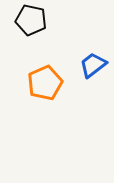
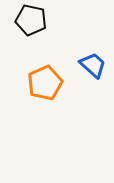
blue trapezoid: rotated 80 degrees clockwise
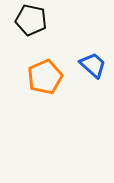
orange pentagon: moved 6 px up
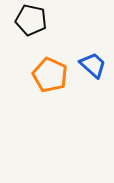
orange pentagon: moved 5 px right, 2 px up; rotated 24 degrees counterclockwise
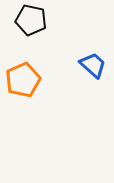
orange pentagon: moved 27 px left, 5 px down; rotated 24 degrees clockwise
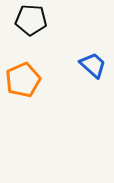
black pentagon: rotated 8 degrees counterclockwise
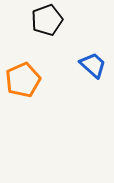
black pentagon: moved 16 px right; rotated 24 degrees counterclockwise
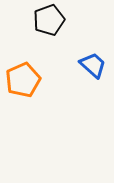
black pentagon: moved 2 px right
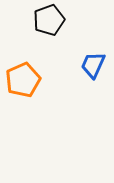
blue trapezoid: rotated 108 degrees counterclockwise
